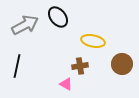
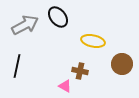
brown cross: moved 5 px down; rotated 21 degrees clockwise
pink triangle: moved 1 px left, 2 px down
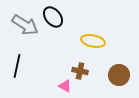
black ellipse: moved 5 px left
gray arrow: rotated 60 degrees clockwise
brown circle: moved 3 px left, 11 px down
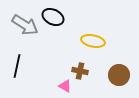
black ellipse: rotated 25 degrees counterclockwise
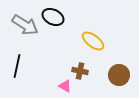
yellow ellipse: rotated 25 degrees clockwise
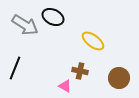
black line: moved 2 px left, 2 px down; rotated 10 degrees clockwise
brown circle: moved 3 px down
